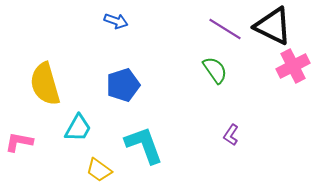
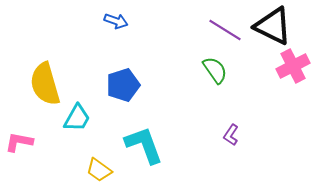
purple line: moved 1 px down
cyan trapezoid: moved 1 px left, 10 px up
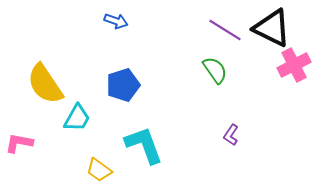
black triangle: moved 1 px left, 2 px down
pink cross: moved 1 px right, 1 px up
yellow semicircle: rotated 18 degrees counterclockwise
pink L-shape: moved 1 px down
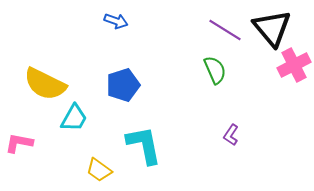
black triangle: rotated 24 degrees clockwise
green semicircle: rotated 12 degrees clockwise
yellow semicircle: rotated 30 degrees counterclockwise
cyan trapezoid: moved 3 px left
cyan L-shape: rotated 9 degrees clockwise
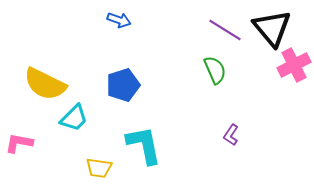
blue arrow: moved 3 px right, 1 px up
cyan trapezoid: rotated 16 degrees clockwise
yellow trapezoid: moved 2 px up; rotated 28 degrees counterclockwise
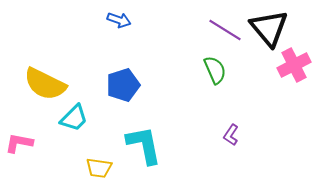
black triangle: moved 3 px left
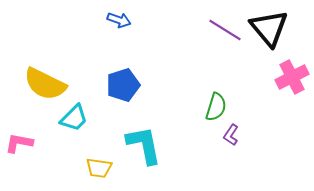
pink cross: moved 2 px left, 12 px down
green semicircle: moved 1 px right, 37 px down; rotated 40 degrees clockwise
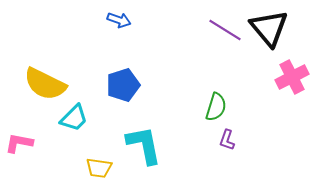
purple L-shape: moved 4 px left, 5 px down; rotated 15 degrees counterclockwise
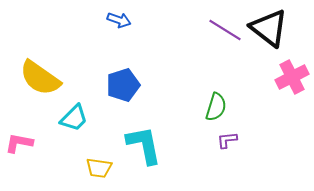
black triangle: rotated 12 degrees counterclockwise
yellow semicircle: moved 5 px left, 6 px up; rotated 9 degrees clockwise
purple L-shape: rotated 65 degrees clockwise
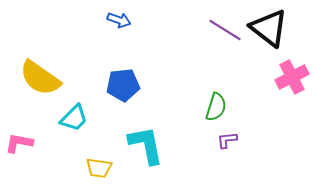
blue pentagon: rotated 12 degrees clockwise
cyan L-shape: moved 2 px right
